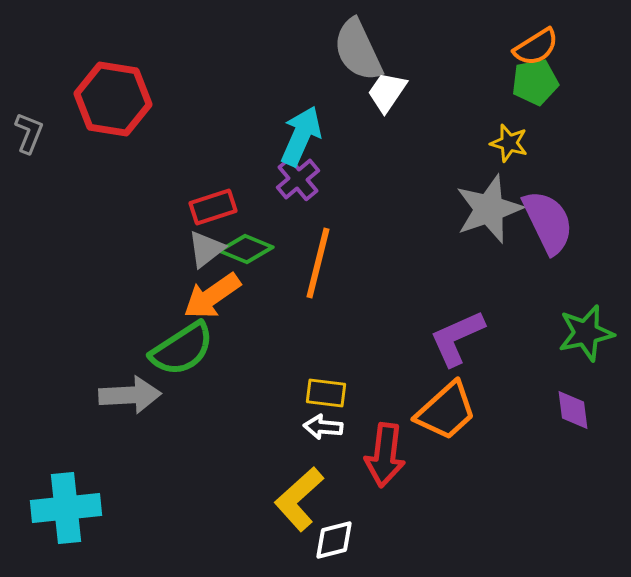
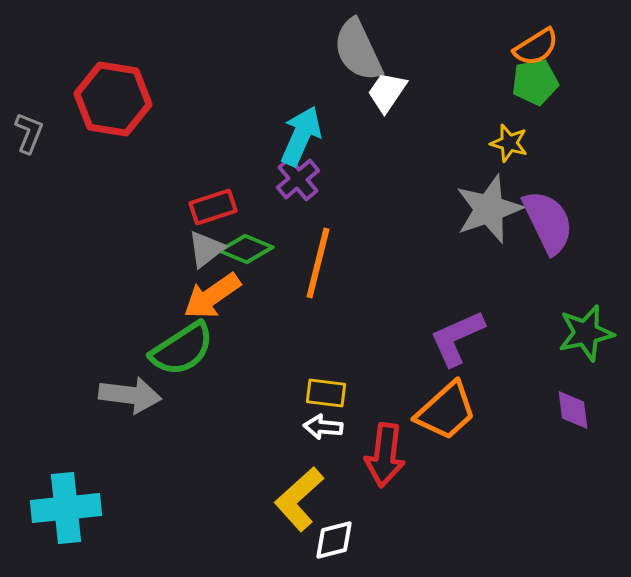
gray arrow: rotated 10 degrees clockwise
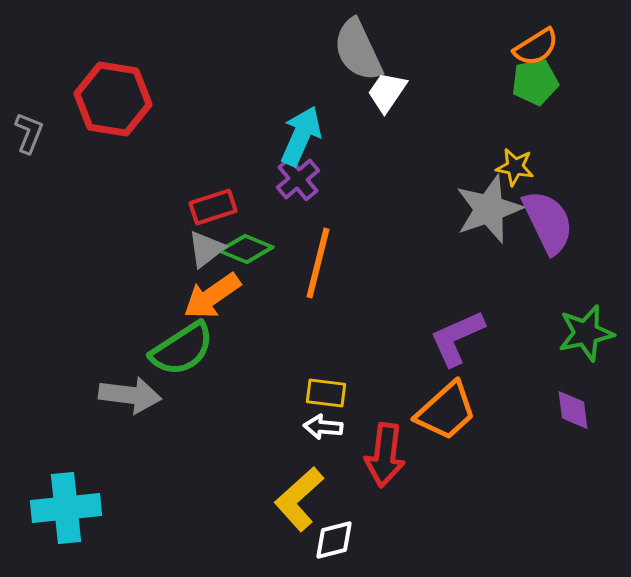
yellow star: moved 6 px right, 24 px down; rotated 6 degrees counterclockwise
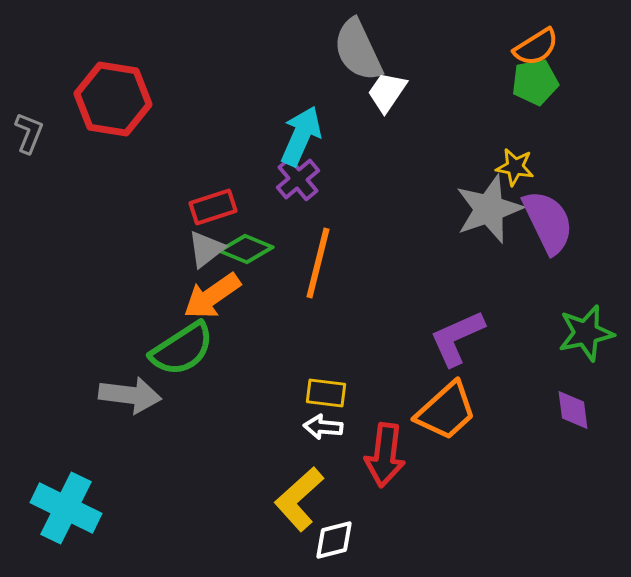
cyan cross: rotated 32 degrees clockwise
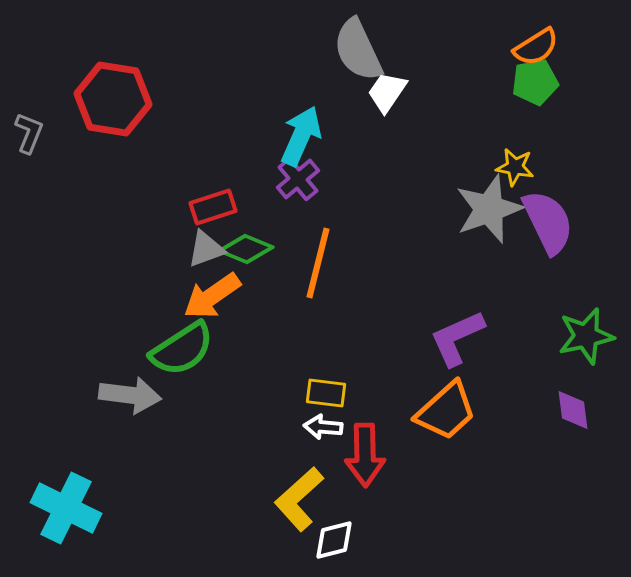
gray triangle: rotated 18 degrees clockwise
green star: moved 3 px down
red arrow: moved 20 px left; rotated 8 degrees counterclockwise
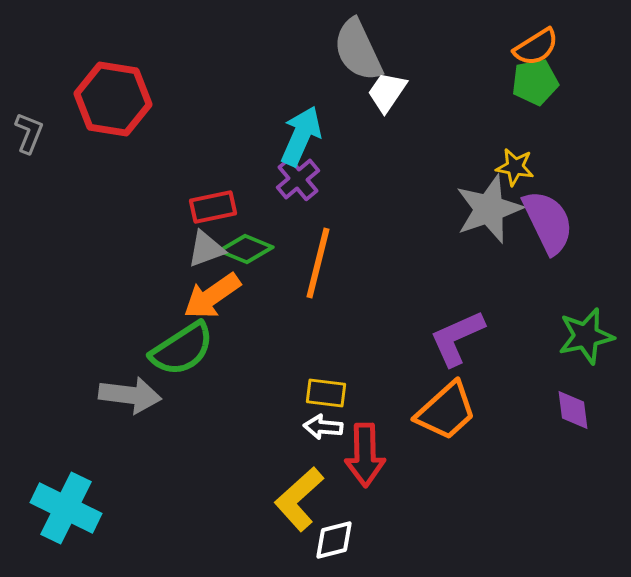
red rectangle: rotated 6 degrees clockwise
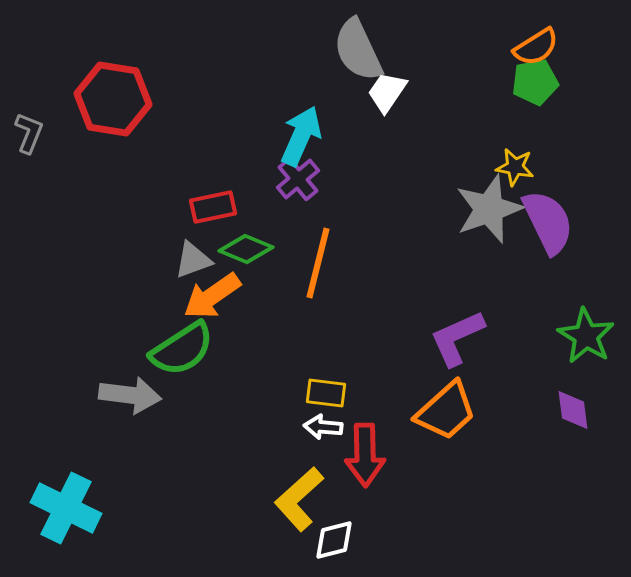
gray triangle: moved 13 px left, 11 px down
green star: rotated 28 degrees counterclockwise
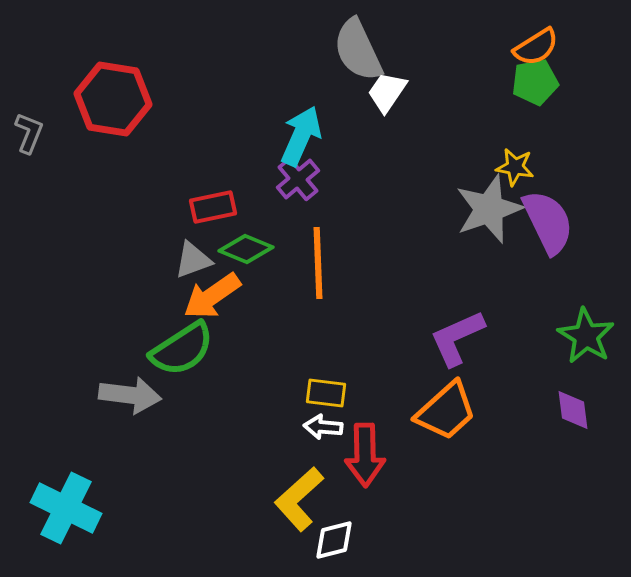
orange line: rotated 16 degrees counterclockwise
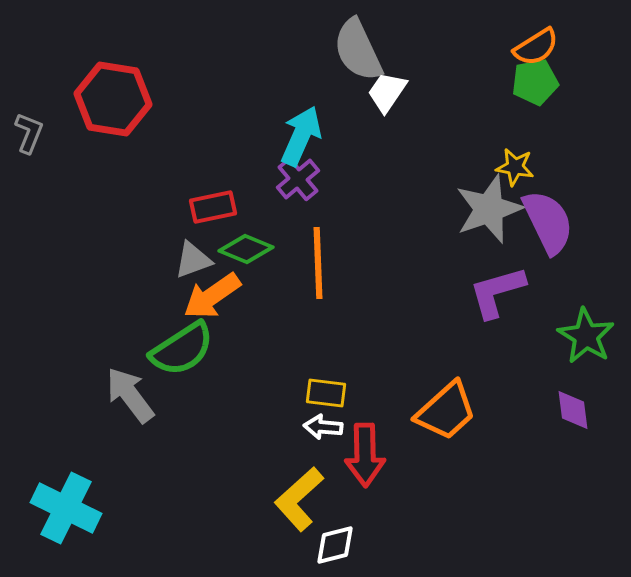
purple L-shape: moved 40 px right, 46 px up; rotated 8 degrees clockwise
gray arrow: rotated 134 degrees counterclockwise
white diamond: moved 1 px right, 5 px down
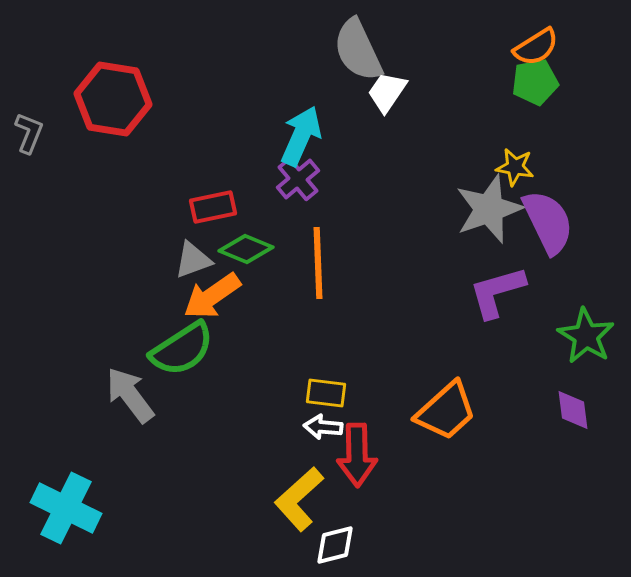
red arrow: moved 8 px left
